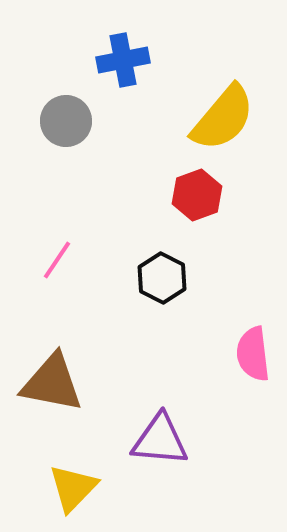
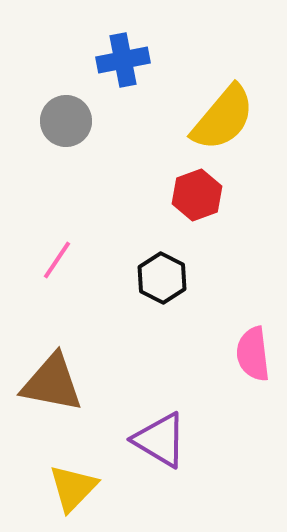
purple triangle: rotated 26 degrees clockwise
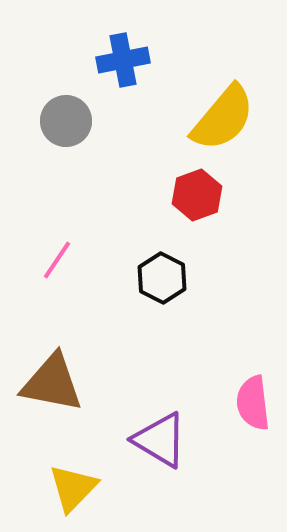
pink semicircle: moved 49 px down
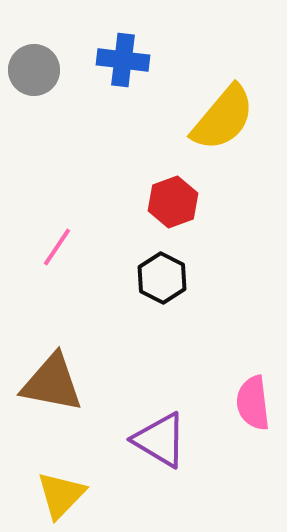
blue cross: rotated 18 degrees clockwise
gray circle: moved 32 px left, 51 px up
red hexagon: moved 24 px left, 7 px down
pink line: moved 13 px up
yellow triangle: moved 12 px left, 7 px down
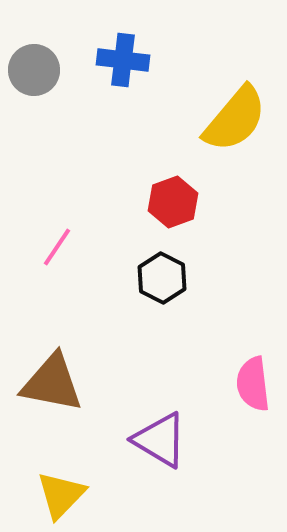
yellow semicircle: moved 12 px right, 1 px down
pink semicircle: moved 19 px up
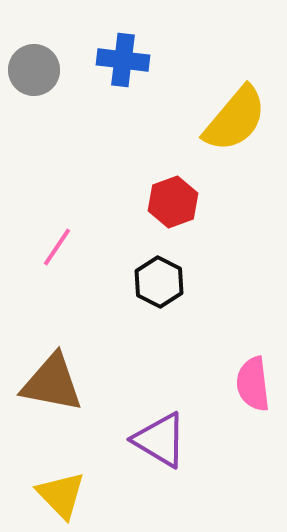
black hexagon: moved 3 px left, 4 px down
yellow triangle: rotated 28 degrees counterclockwise
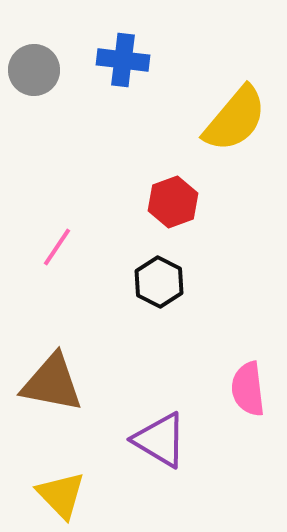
pink semicircle: moved 5 px left, 5 px down
